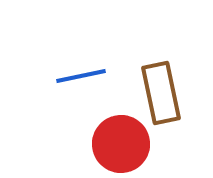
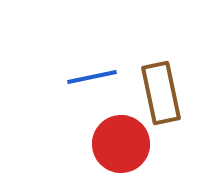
blue line: moved 11 px right, 1 px down
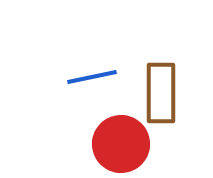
brown rectangle: rotated 12 degrees clockwise
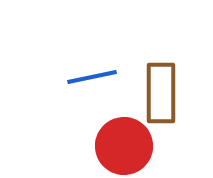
red circle: moved 3 px right, 2 px down
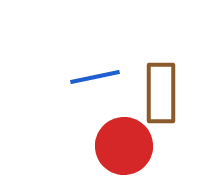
blue line: moved 3 px right
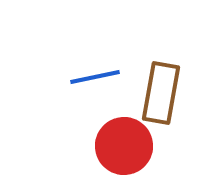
brown rectangle: rotated 10 degrees clockwise
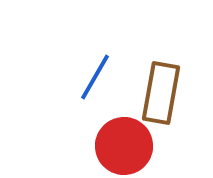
blue line: rotated 48 degrees counterclockwise
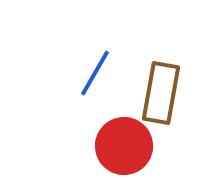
blue line: moved 4 px up
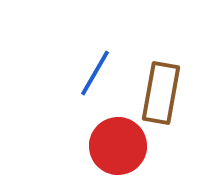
red circle: moved 6 px left
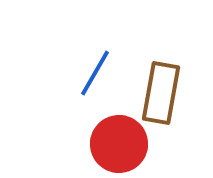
red circle: moved 1 px right, 2 px up
